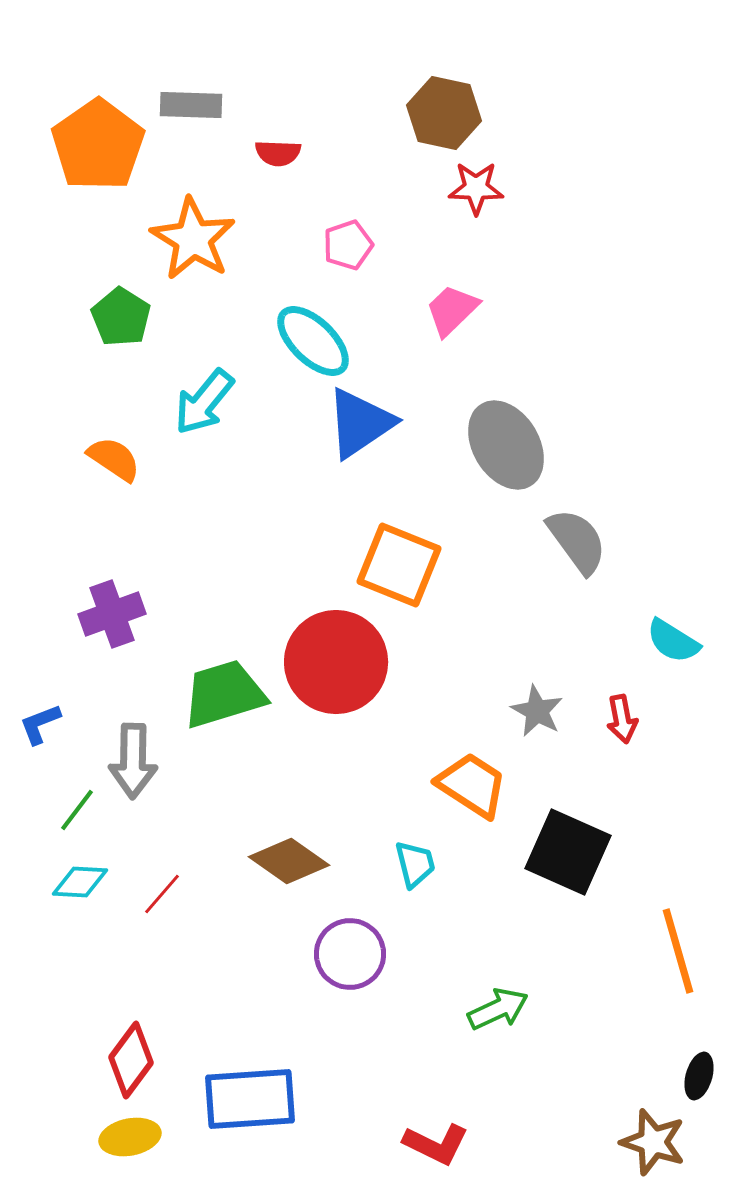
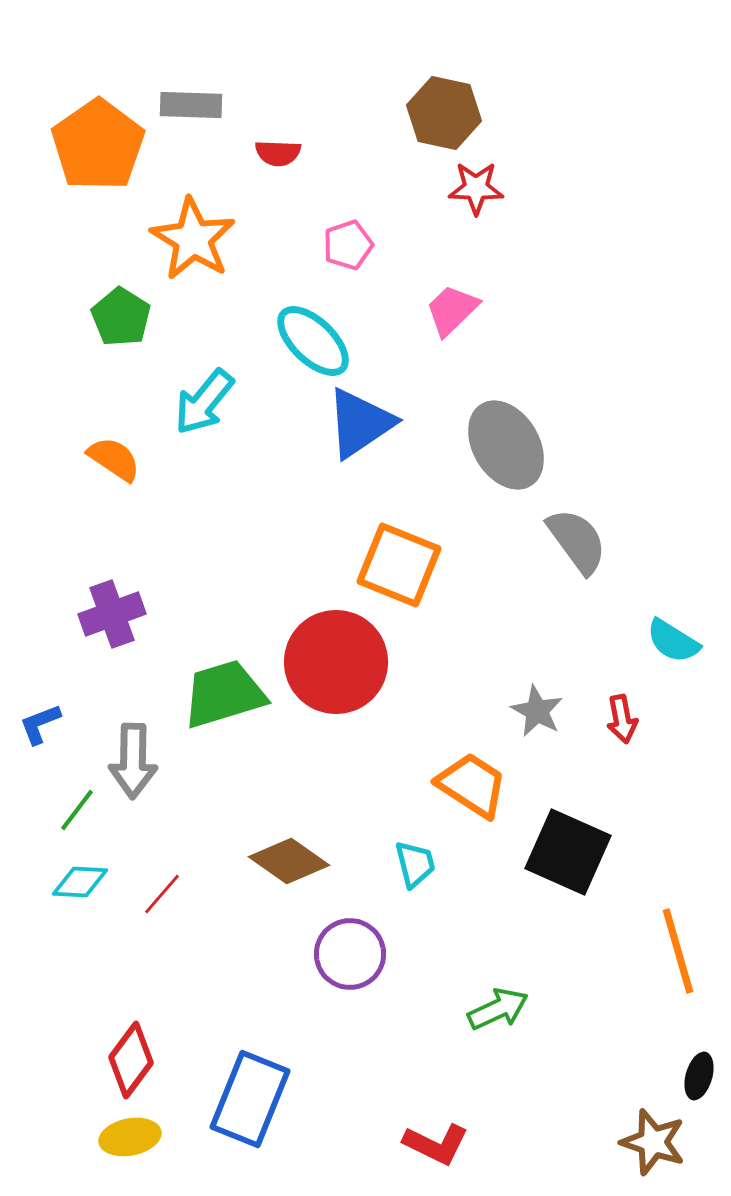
blue rectangle: rotated 64 degrees counterclockwise
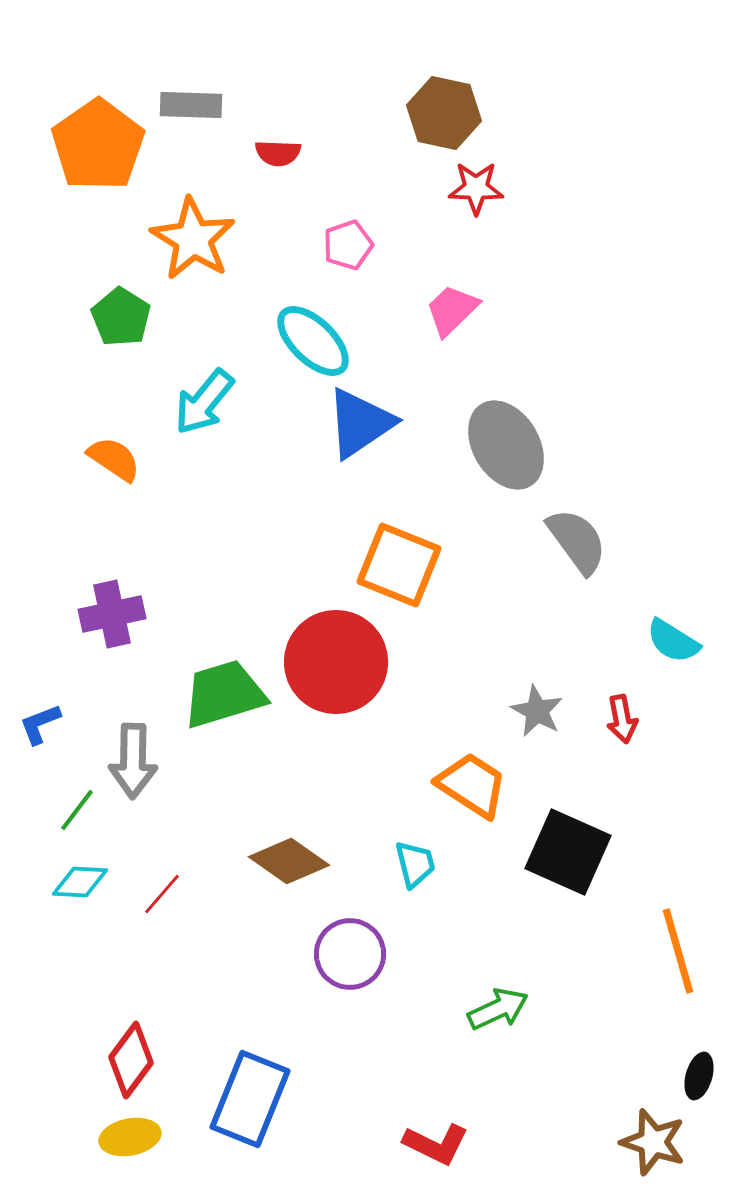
purple cross: rotated 8 degrees clockwise
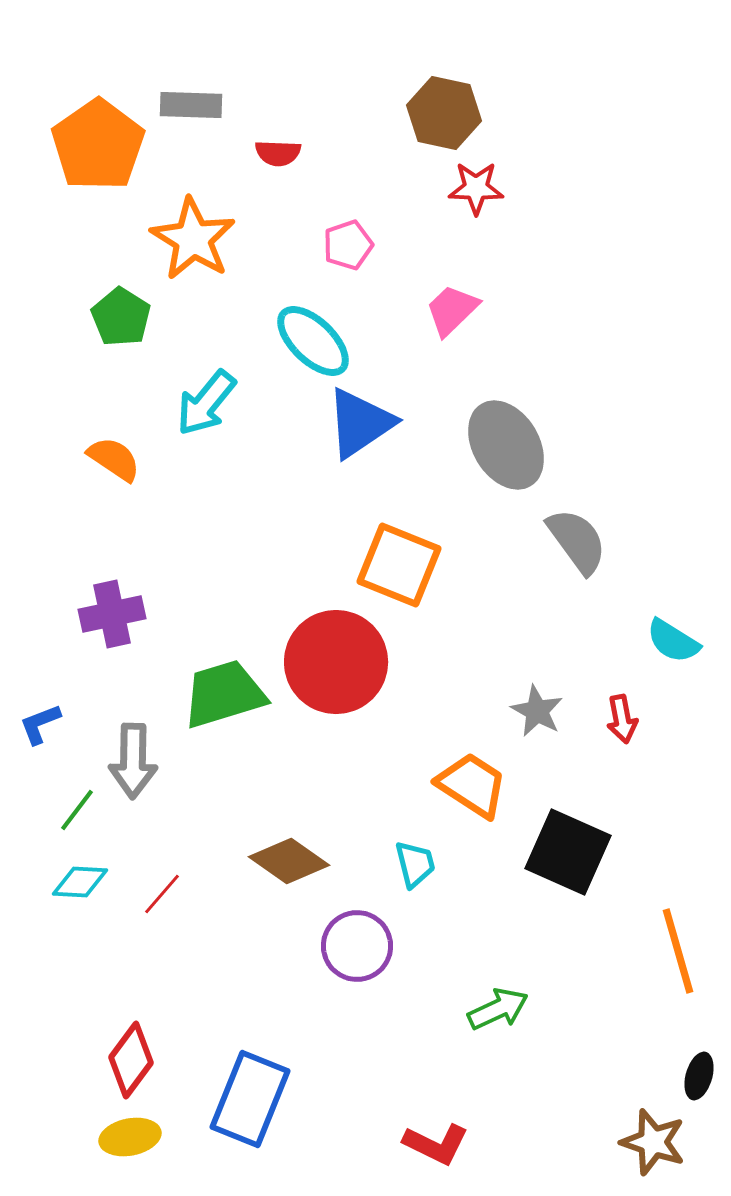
cyan arrow: moved 2 px right, 1 px down
purple circle: moved 7 px right, 8 px up
